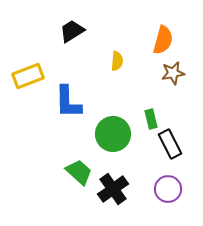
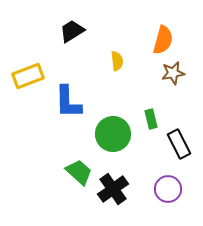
yellow semicircle: rotated 12 degrees counterclockwise
black rectangle: moved 9 px right
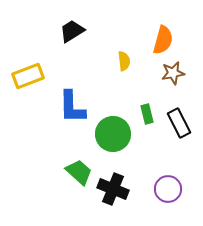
yellow semicircle: moved 7 px right
blue L-shape: moved 4 px right, 5 px down
green rectangle: moved 4 px left, 5 px up
black rectangle: moved 21 px up
black cross: rotated 32 degrees counterclockwise
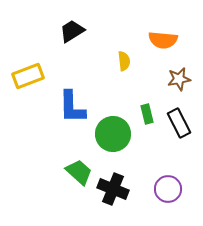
orange semicircle: rotated 80 degrees clockwise
brown star: moved 6 px right, 6 px down
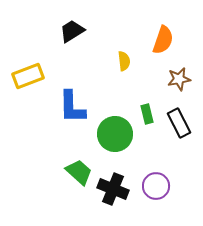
orange semicircle: rotated 76 degrees counterclockwise
green circle: moved 2 px right
purple circle: moved 12 px left, 3 px up
